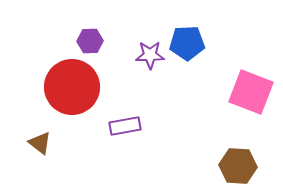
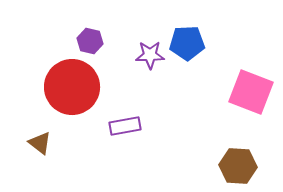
purple hexagon: rotated 15 degrees clockwise
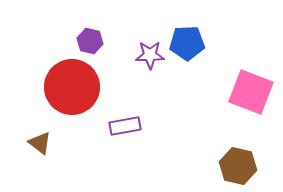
brown hexagon: rotated 9 degrees clockwise
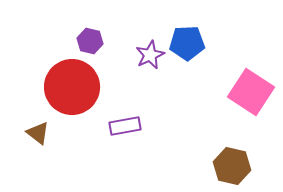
purple star: rotated 24 degrees counterclockwise
pink square: rotated 12 degrees clockwise
brown triangle: moved 2 px left, 10 px up
brown hexagon: moved 6 px left
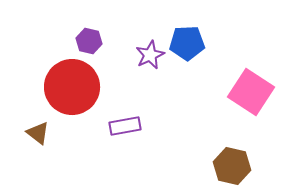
purple hexagon: moved 1 px left
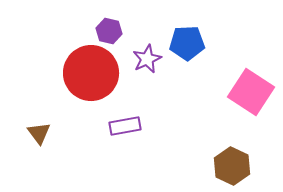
purple hexagon: moved 20 px right, 10 px up
purple star: moved 3 px left, 4 px down
red circle: moved 19 px right, 14 px up
brown triangle: moved 1 px right; rotated 15 degrees clockwise
brown hexagon: rotated 12 degrees clockwise
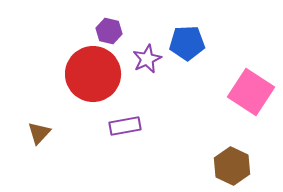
red circle: moved 2 px right, 1 px down
brown triangle: rotated 20 degrees clockwise
